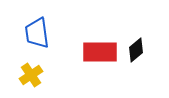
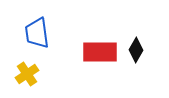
black diamond: rotated 20 degrees counterclockwise
yellow cross: moved 4 px left, 1 px up
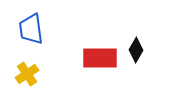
blue trapezoid: moved 6 px left, 4 px up
red rectangle: moved 6 px down
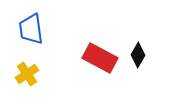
black diamond: moved 2 px right, 5 px down
red rectangle: rotated 28 degrees clockwise
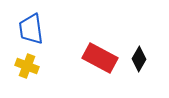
black diamond: moved 1 px right, 4 px down
yellow cross: moved 8 px up; rotated 35 degrees counterclockwise
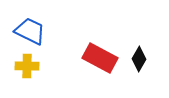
blue trapezoid: moved 1 px left, 2 px down; rotated 124 degrees clockwise
yellow cross: rotated 20 degrees counterclockwise
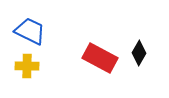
black diamond: moved 6 px up
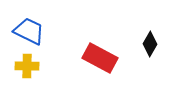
blue trapezoid: moved 1 px left
black diamond: moved 11 px right, 9 px up
